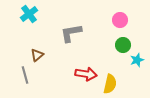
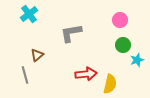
red arrow: rotated 15 degrees counterclockwise
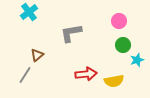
cyan cross: moved 2 px up
pink circle: moved 1 px left, 1 px down
gray line: rotated 48 degrees clockwise
yellow semicircle: moved 4 px right, 3 px up; rotated 66 degrees clockwise
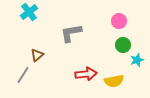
gray line: moved 2 px left
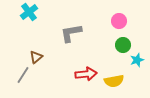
brown triangle: moved 1 px left, 2 px down
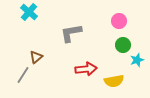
cyan cross: rotated 12 degrees counterclockwise
red arrow: moved 5 px up
